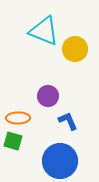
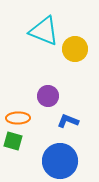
blue L-shape: rotated 45 degrees counterclockwise
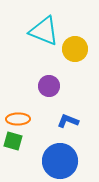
purple circle: moved 1 px right, 10 px up
orange ellipse: moved 1 px down
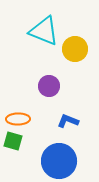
blue circle: moved 1 px left
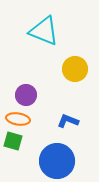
yellow circle: moved 20 px down
purple circle: moved 23 px left, 9 px down
orange ellipse: rotated 10 degrees clockwise
blue circle: moved 2 px left
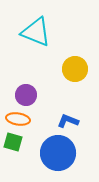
cyan triangle: moved 8 px left, 1 px down
green square: moved 1 px down
blue circle: moved 1 px right, 8 px up
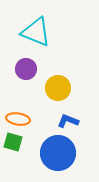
yellow circle: moved 17 px left, 19 px down
purple circle: moved 26 px up
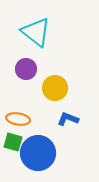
cyan triangle: rotated 16 degrees clockwise
yellow circle: moved 3 px left
blue L-shape: moved 2 px up
blue circle: moved 20 px left
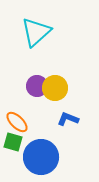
cyan triangle: rotated 40 degrees clockwise
purple circle: moved 11 px right, 17 px down
orange ellipse: moved 1 px left, 3 px down; rotated 35 degrees clockwise
blue circle: moved 3 px right, 4 px down
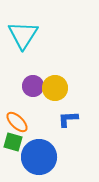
cyan triangle: moved 13 px left, 3 px down; rotated 16 degrees counterclockwise
purple circle: moved 4 px left
blue L-shape: rotated 25 degrees counterclockwise
blue circle: moved 2 px left
